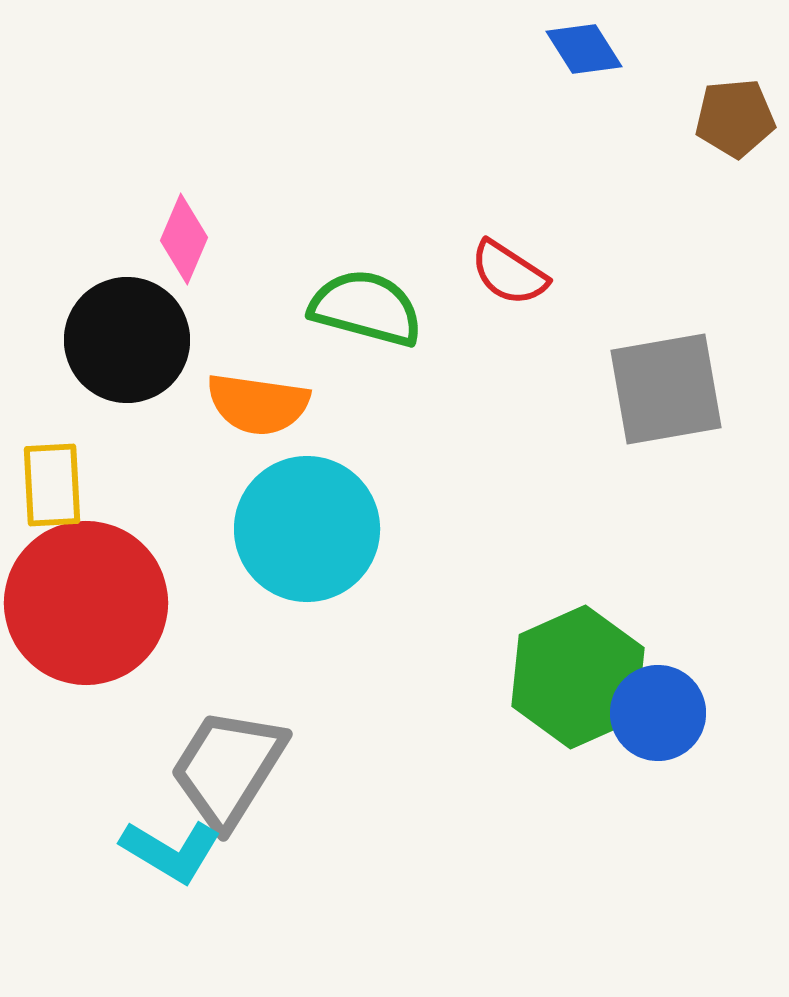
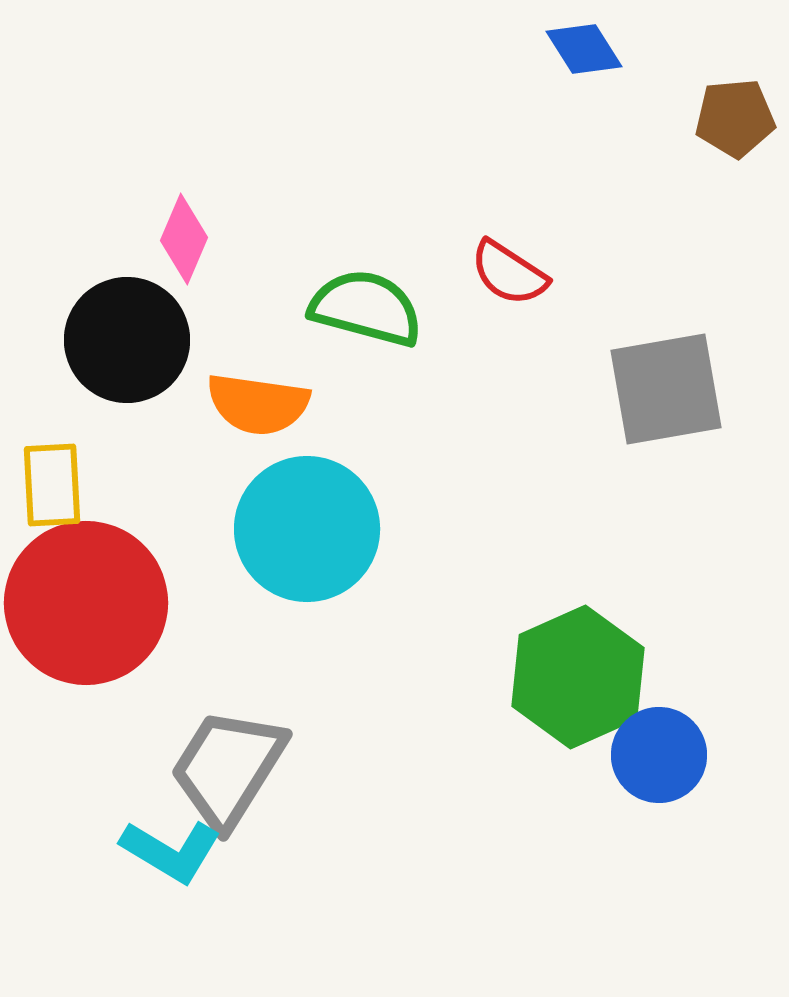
blue circle: moved 1 px right, 42 px down
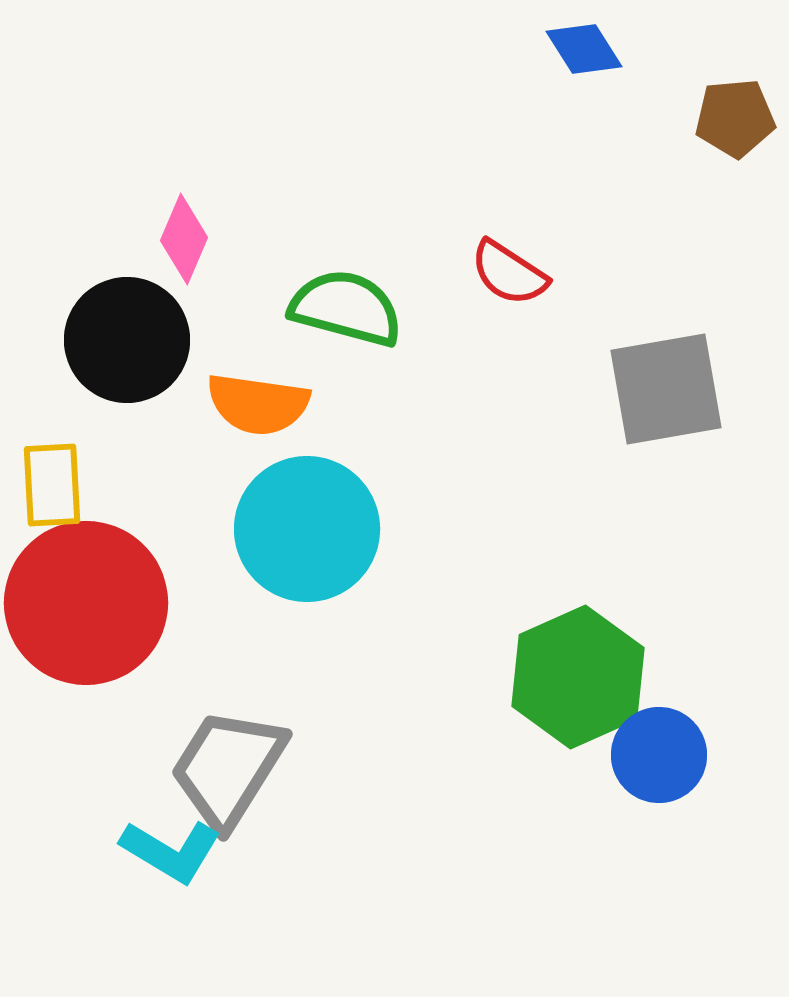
green semicircle: moved 20 px left
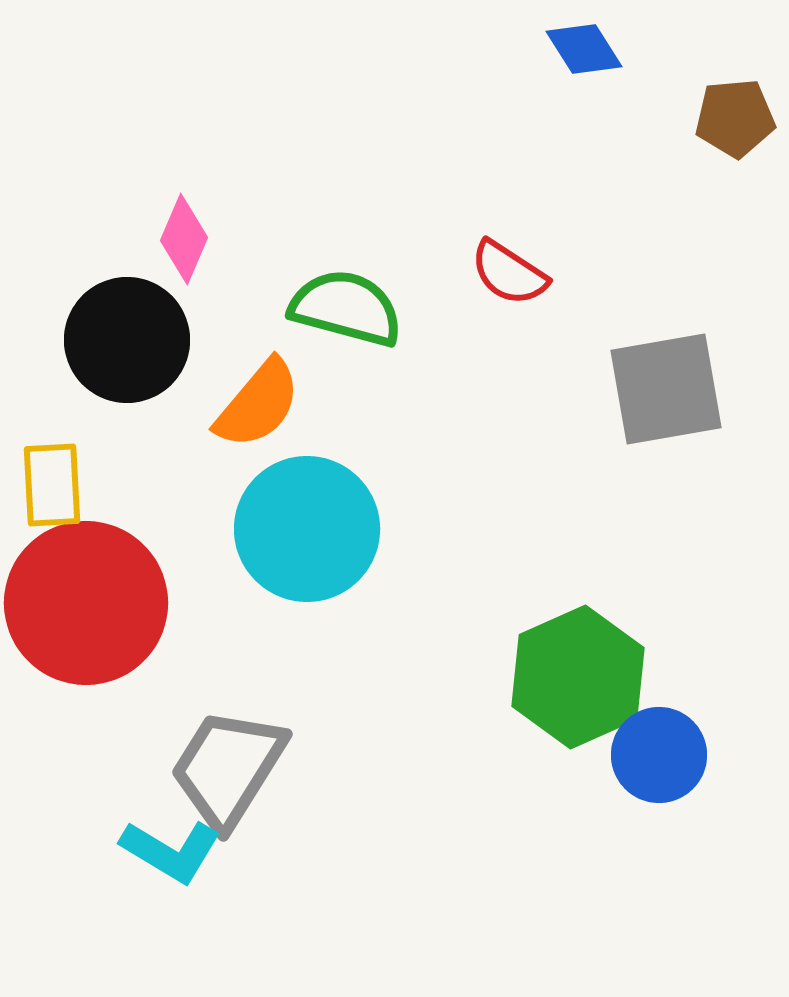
orange semicircle: rotated 58 degrees counterclockwise
